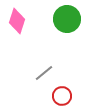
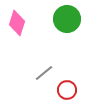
pink diamond: moved 2 px down
red circle: moved 5 px right, 6 px up
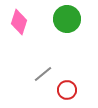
pink diamond: moved 2 px right, 1 px up
gray line: moved 1 px left, 1 px down
